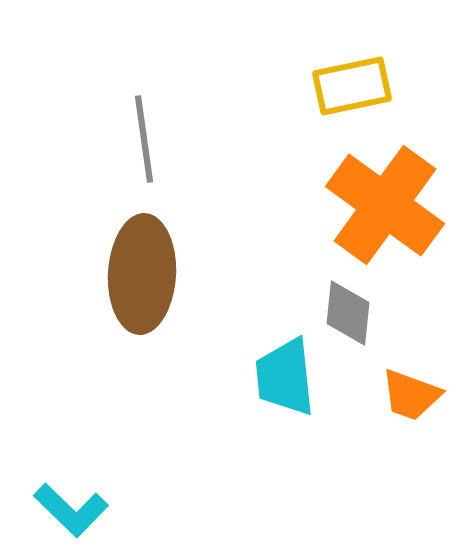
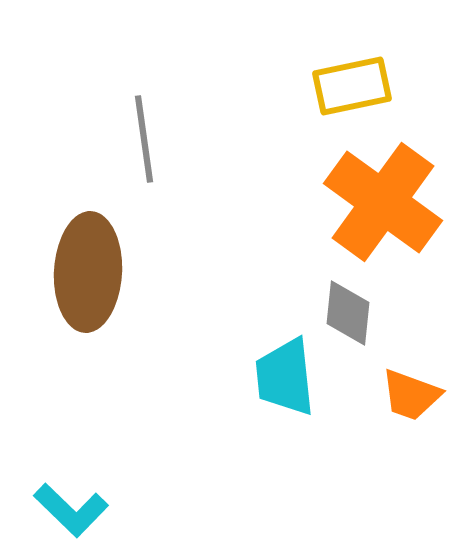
orange cross: moved 2 px left, 3 px up
brown ellipse: moved 54 px left, 2 px up
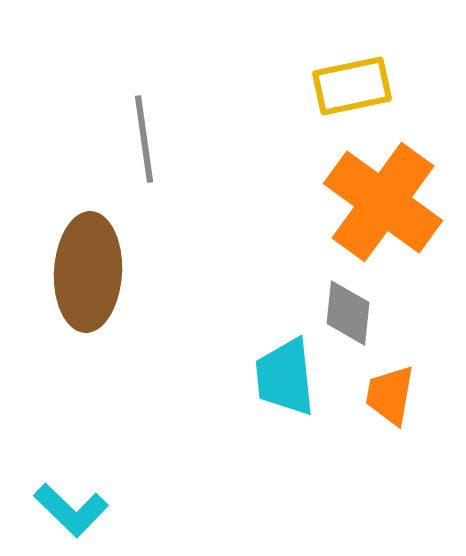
orange trapezoid: moved 21 px left; rotated 80 degrees clockwise
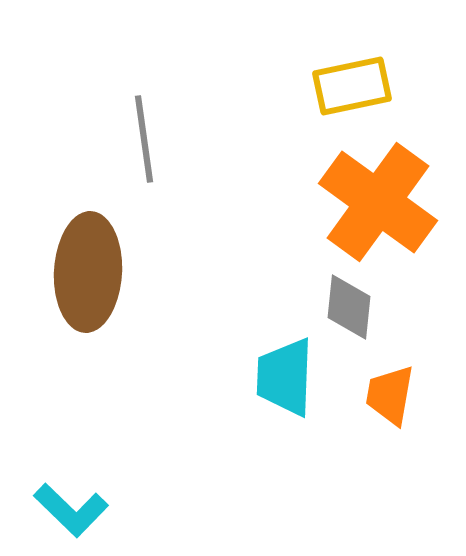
orange cross: moved 5 px left
gray diamond: moved 1 px right, 6 px up
cyan trapezoid: rotated 8 degrees clockwise
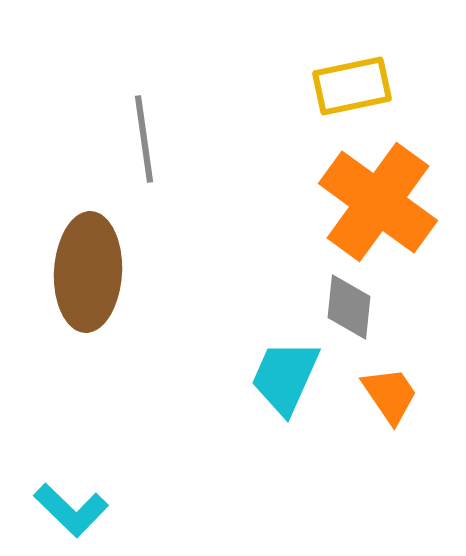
cyan trapezoid: rotated 22 degrees clockwise
orange trapezoid: rotated 136 degrees clockwise
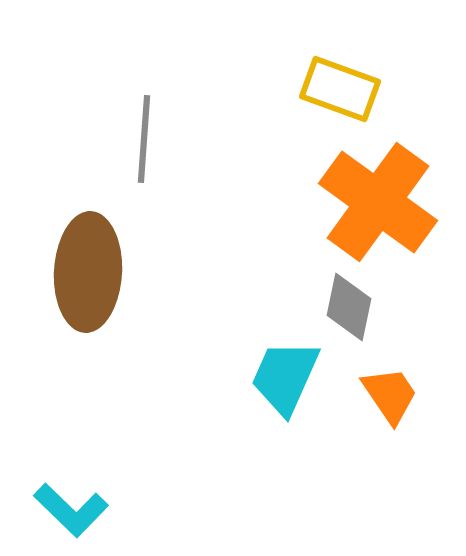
yellow rectangle: moved 12 px left, 3 px down; rotated 32 degrees clockwise
gray line: rotated 12 degrees clockwise
gray diamond: rotated 6 degrees clockwise
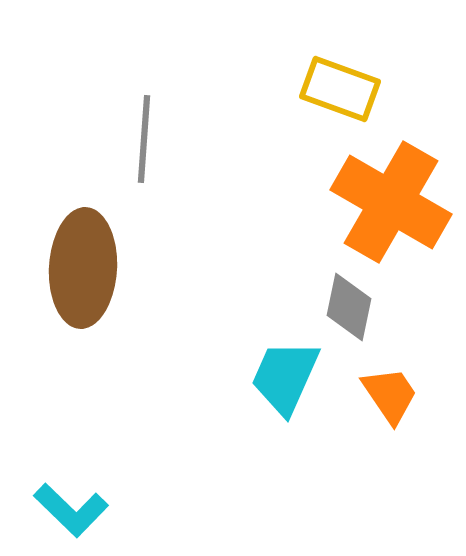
orange cross: moved 13 px right; rotated 6 degrees counterclockwise
brown ellipse: moved 5 px left, 4 px up
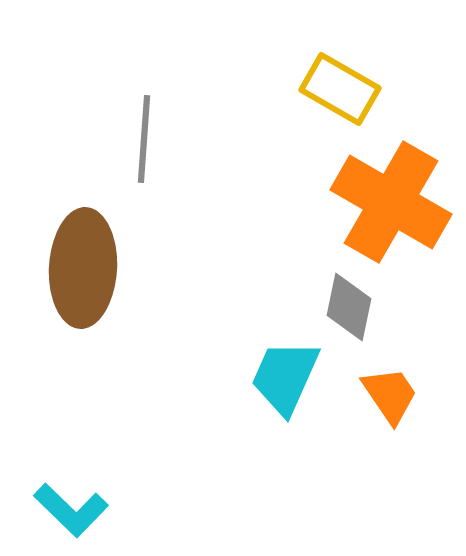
yellow rectangle: rotated 10 degrees clockwise
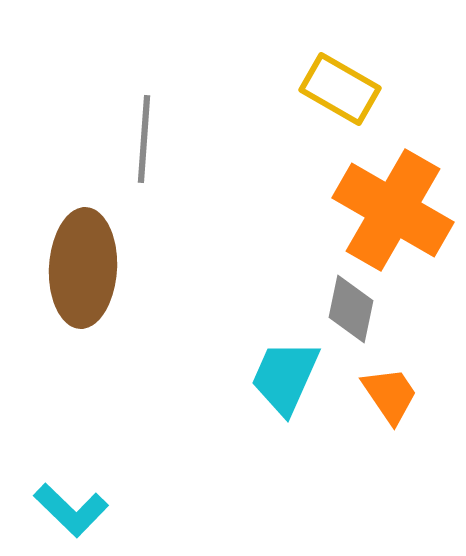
orange cross: moved 2 px right, 8 px down
gray diamond: moved 2 px right, 2 px down
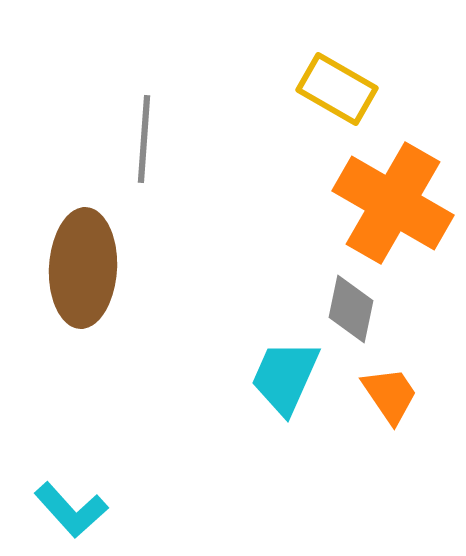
yellow rectangle: moved 3 px left
orange cross: moved 7 px up
cyan L-shape: rotated 4 degrees clockwise
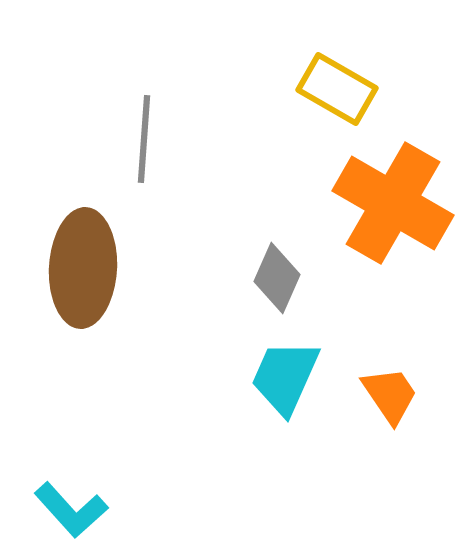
gray diamond: moved 74 px left, 31 px up; rotated 12 degrees clockwise
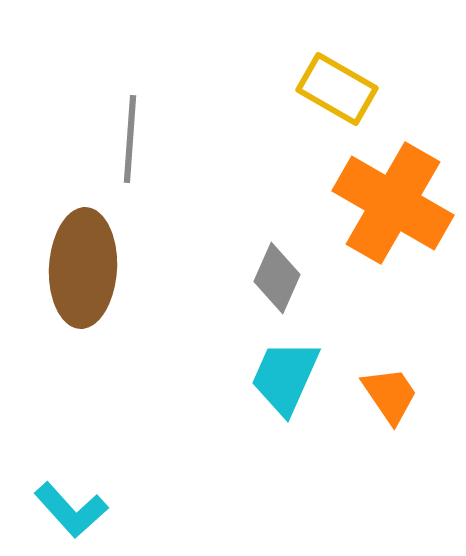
gray line: moved 14 px left
